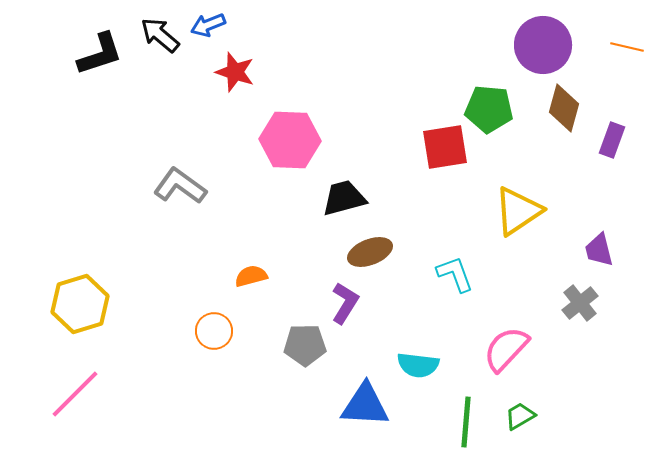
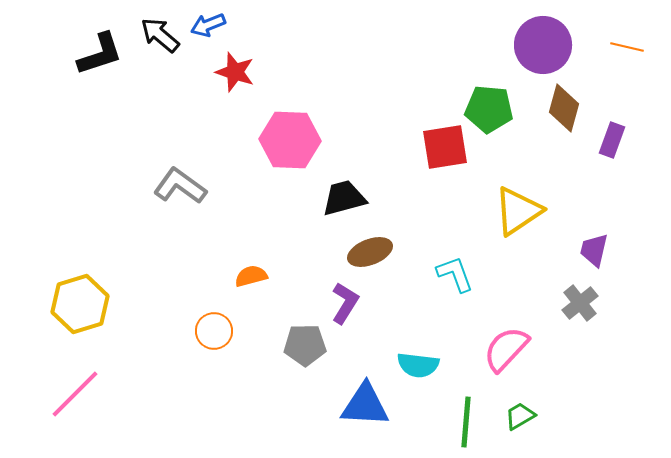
purple trapezoid: moved 5 px left; rotated 27 degrees clockwise
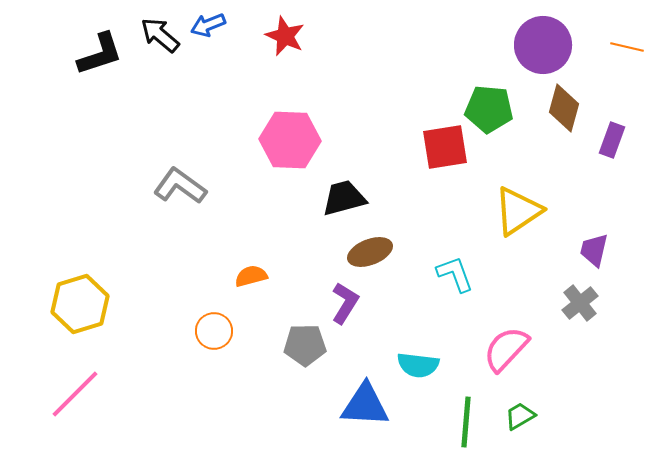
red star: moved 50 px right, 36 px up; rotated 6 degrees clockwise
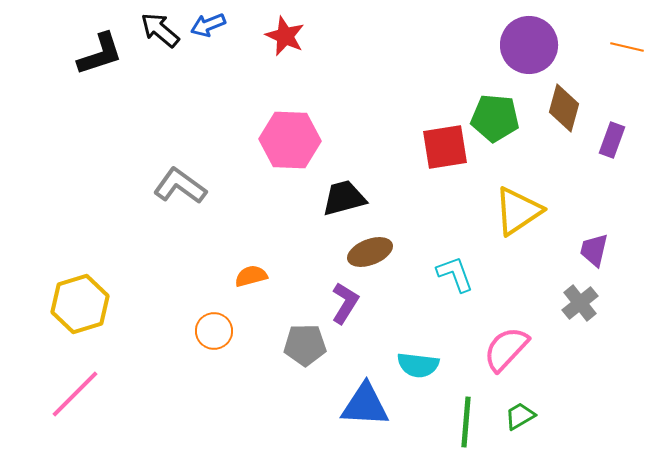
black arrow: moved 5 px up
purple circle: moved 14 px left
green pentagon: moved 6 px right, 9 px down
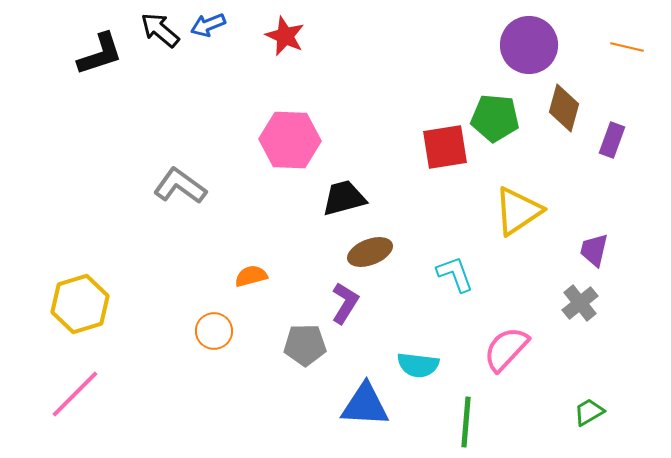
green trapezoid: moved 69 px right, 4 px up
